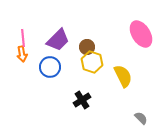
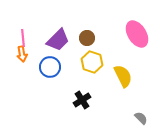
pink ellipse: moved 4 px left
brown circle: moved 9 px up
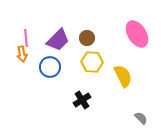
pink line: moved 3 px right
yellow hexagon: rotated 15 degrees counterclockwise
